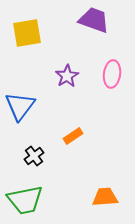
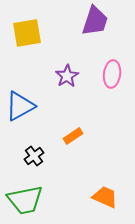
purple trapezoid: moved 1 px right, 1 px down; rotated 88 degrees clockwise
blue triangle: rotated 24 degrees clockwise
orange trapezoid: rotated 28 degrees clockwise
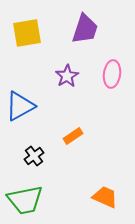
purple trapezoid: moved 10 px left, 8 px down
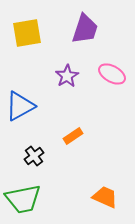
pink ellipse: rotated 68 degrees counterclockwise
green trapezoid: moved 2 px left, 1 px up
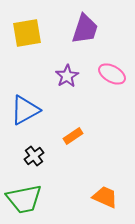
blue triangle: moved 5 px right, 4 px down
green trapezoid: moved 1 px right
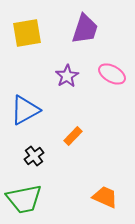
orange rectangle: rotated 12 degrees counterclockwise
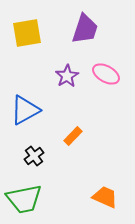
pink ellipse: moved 6 px left
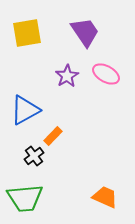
purple trapezoid: moved 3 px down; rotated 52 degrees counterclockwise
orange rectangle: moved 20 px left
green trapezoid: moved 1 px right, 1 px up; rotated 6 degrees clockwise
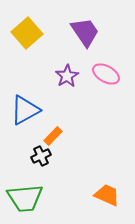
yellow square: rotated 32 degrees counterclockwise
black cross: moved 7 px right; rotated 12 degrees clockwise
orange trapezoid: moved 2 px right, 2 px up
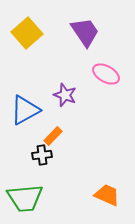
purple star: moved 2 px left, 19 px down; rotated 20 degrees counterclockwise
black cross: moved 1 px right, 1 px up; rotated 18 degrees clockwise
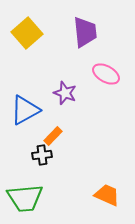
purple trapezoid: rotated 28 degrees clockwise
purple star: moved 2 px up
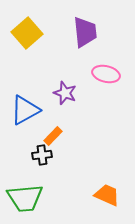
pink ellipse: rotated 16 degrees counterclockwise
